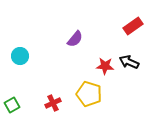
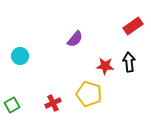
black arrow: rotated 60 degrees clockwise
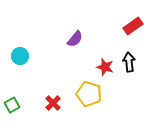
red star: moved 1 px down; rotated 12 degrees clockwise
red cross: rotated 21 degrees counterclockwise
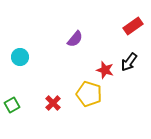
cyan circle: moved 1 px down
black arrow: rotated 138 degrees counterclockwise
red star: moved 3 px down
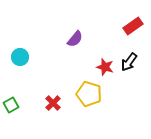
red star: moved 3 px up
green square: moved 1 px left
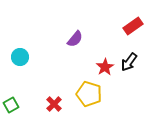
red star: rotated 24 degrees clockwise
red cross: moved 1 px right, 1 px down
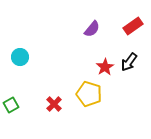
purple semicircle: moved 17 px right, 10 px up
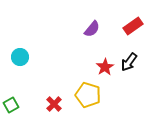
yellow pentagon: moved 1 px left, 1 px down
